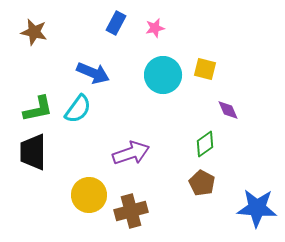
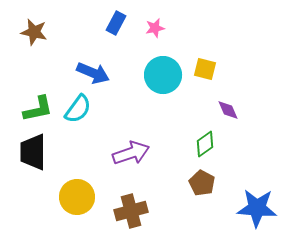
yellow circle: moved 12 px left, 2 px down
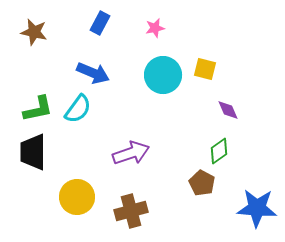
blue rectangle: moved 16 px left
green diamond: moved 14 px right, 7 px down
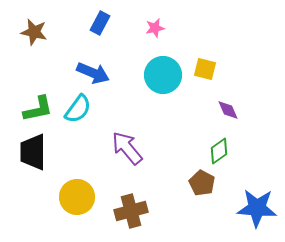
purple arrow: moved 4 px left, 5 px up; rotated 111 degrees counterclockwise
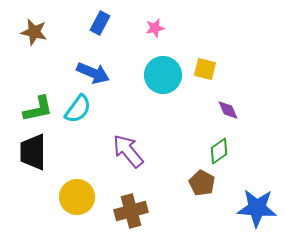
purple arrow: moved 1 px right, 3 px down
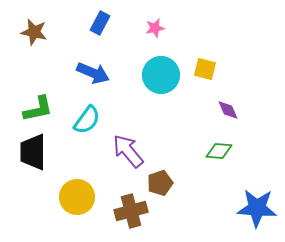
cyan circle: moved 2 px left
cyan semicircle: moved 9 px right, 11 px down
green diamond: rotated 40 degrees clockwise
brown pentagon: moved 42 px left; rotated 25 degrees clockwise
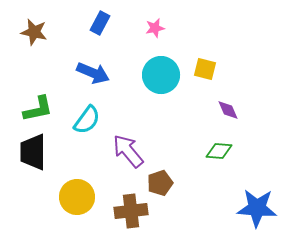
brown cross: rotated 8 degrees clockwise
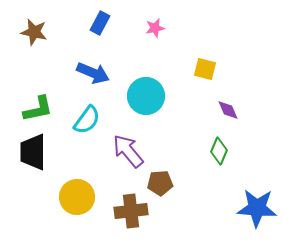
cyan circle: moved 15 px left, 21 px down
green diamond: rotated 72 degrees counterclockwise
brown pentagon: rotated 15 degrees clockwise
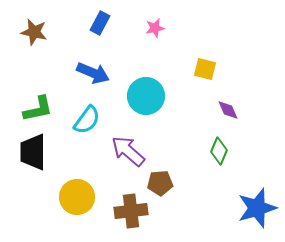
purple arrow: rotated 9 degrees counterclockwise
blue star: rotated 21 degrees counterclockwise
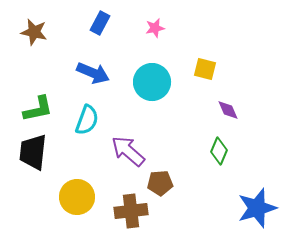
cyan circle: moved 6 px right, 14 px up
cyan semicircle: rotated 16 degrees counterclockwise
black trapezoid: rotated 6 degrees clockwise
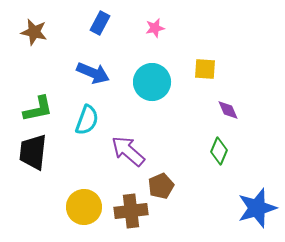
yellow square: rotated 10 degrees counterclockwise
brown pentagon: moved 1 px right, 3 px down; rotated 20 degrees counterclockwise
yellow circle: moved 7 px right, 10 px down
